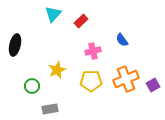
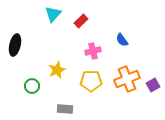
orange cross: moved 1 px right
gray rectangle: moved 15 px right; rotated 14 degrees clockwise
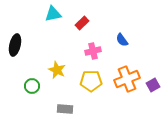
cyan triangle: rotated 36 degrees clockwise
red rectangle: moved 1 px right, 2 px down
yellow star: rotated 24 degrees counterclockwise
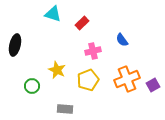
cyan triangle: rotated 30 degrees clockwise
yellow pentagon: moved 3 px left, 1 px up; rotated 20 degrees counterclockwise
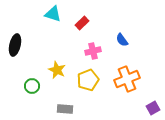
purple square: moved 23 px down
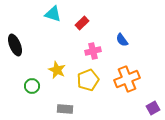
black ellipse: rotated 35 degrees counterclockwise
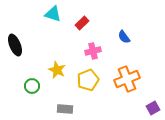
blue semicircle: moved 2 px right, 3 px up
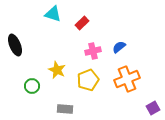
blue semicircle: moved 5 px left, 10 px down; rotated 88 degrees clockwise
